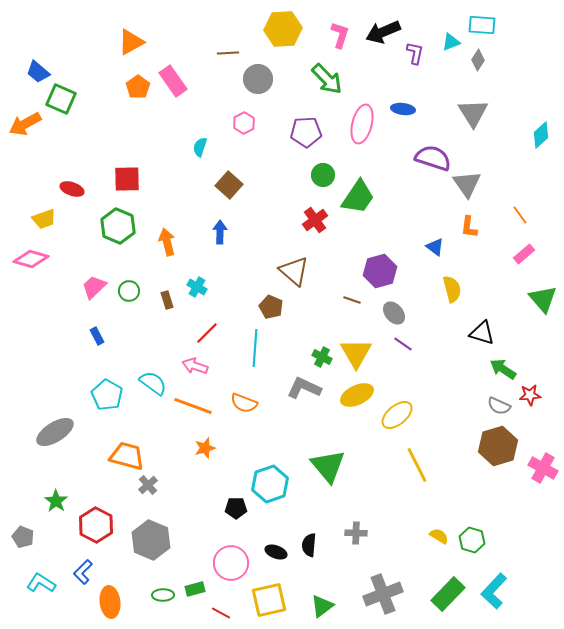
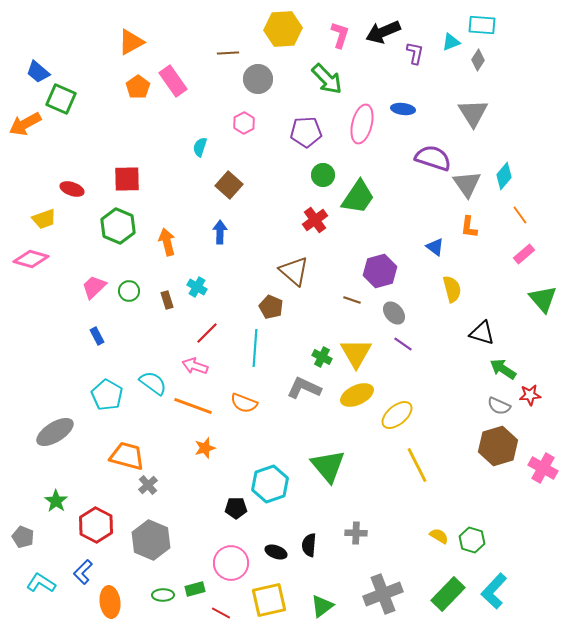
cyan diamond at (541, 135): moved 37 px left, 41 px down; rotated 8 degrees counterclockwise
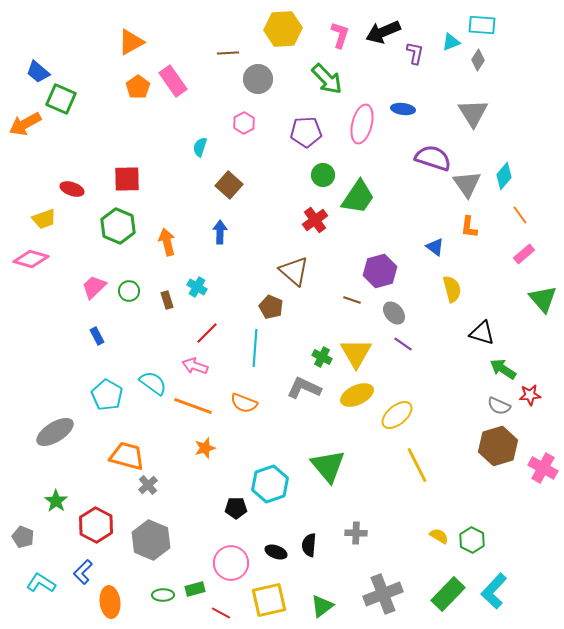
green hexagon at (472, 540): rotated 10 degrees clockwise
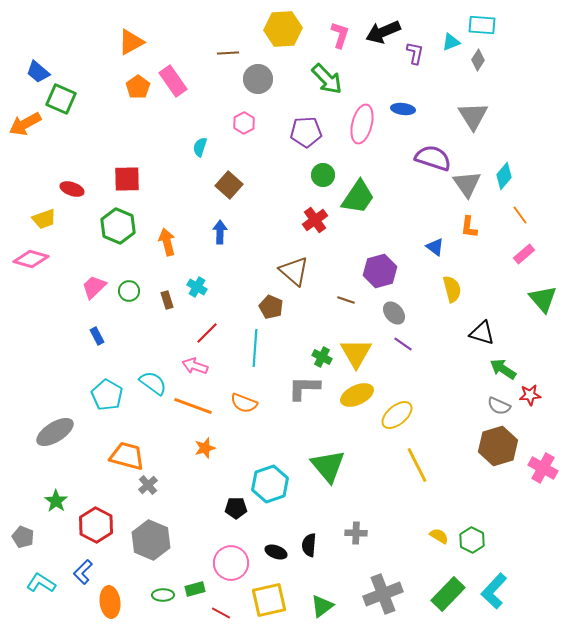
gray triangle at (473, 113): moved 3 px down
brown line at (352, 300): moved 6 px left
gray L-shape at (304, 388): rotated 24 degrees counterclockwise
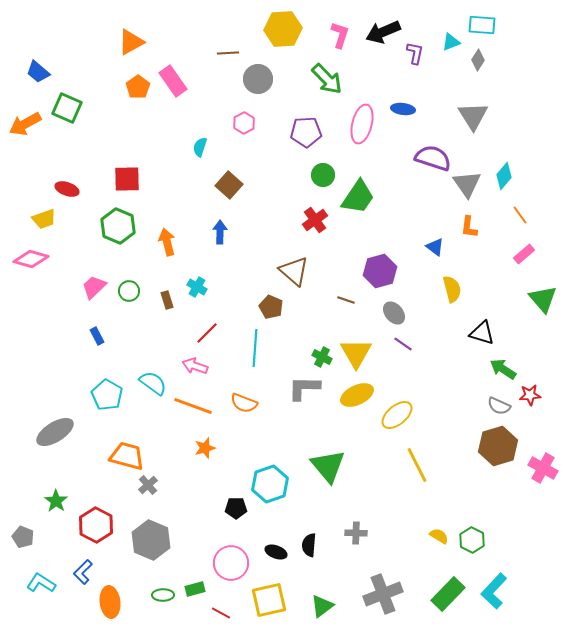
green square at (61, 99): moved 6 px right, 9 px down
red ellipse at (72, 189): moved 5 px left
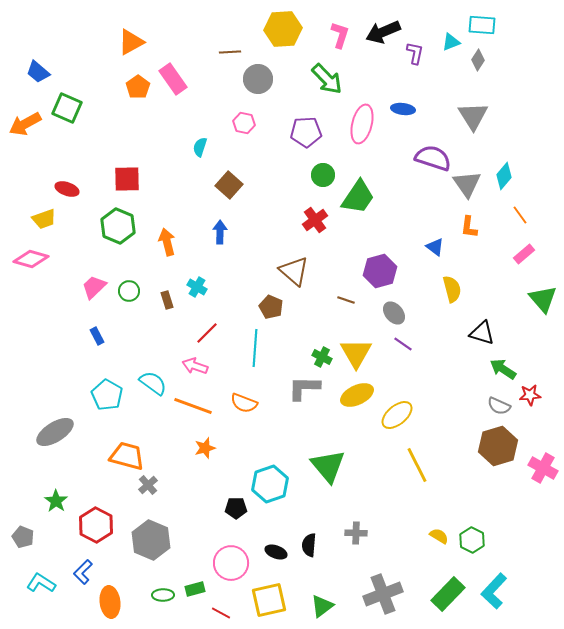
brown line at (228, 53): moved 2 px right, 1 px up
pink rectangle at (173, 81): moved 2 px up
pink hexagon at (244, 123): rotated 20 degrees counterclockwise
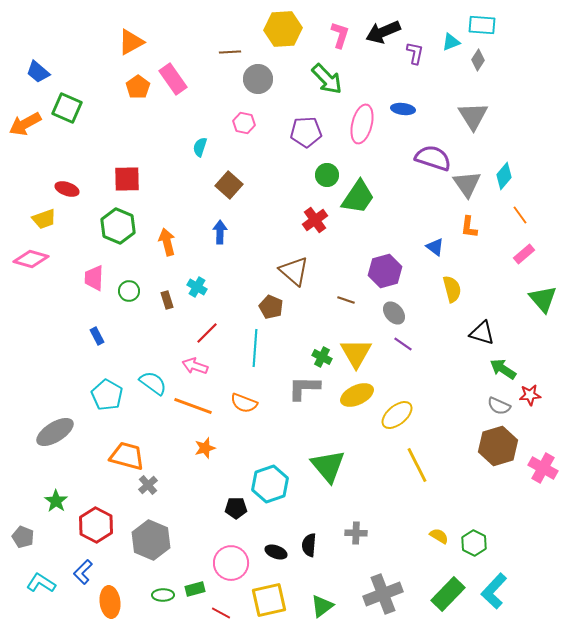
green circle at (323, 175): moved 4 px right
purple hexagon at (380, 271): moved 5 px right
pink trapezoid at (94, 287): moved 9 px up; rotated 44 degrees counterclockwise
green hexagon at (472, 540): moved 2 px right, 3 px down
